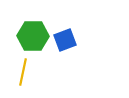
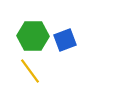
yellow line: moved 7 px right, 1 px up; rotated 48 degrees counterclockwise
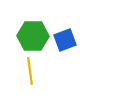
yellow line: rotated 28 degrees clockwise
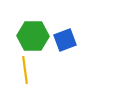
yellow line: moved 5 px left, 1 px up
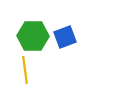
blue square: moved 3 px up
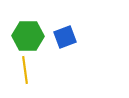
green hexagon: moved 5 px left
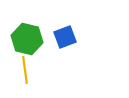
green hexagon: moved 1 px left, 3 px down; rotated 12 degrees clockwise
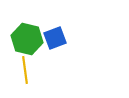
blue square: moved 10 px left, 1 px down
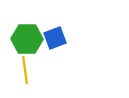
green hexagon: rotated 12 degrees counterclockwise
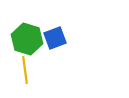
green hexagon: rotated 16 degrees clockwise
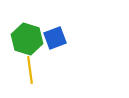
yellow line: moved 5 px right
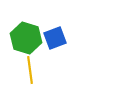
green hexagon: moved 1 px left, 1 px up
